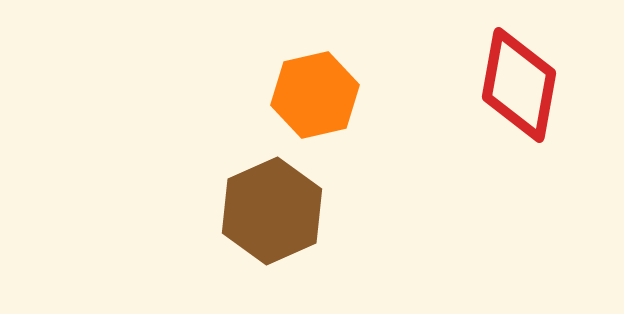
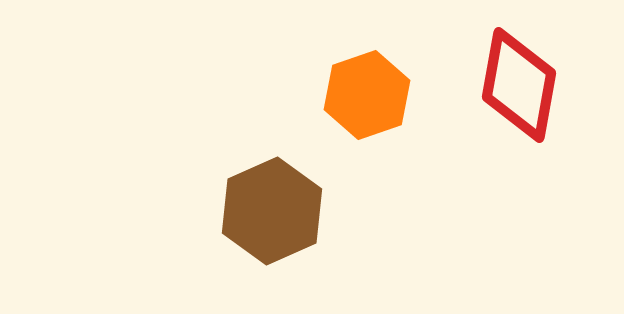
orange hexagon: moved 52 px right; rotated 6 degrees counterclockwise
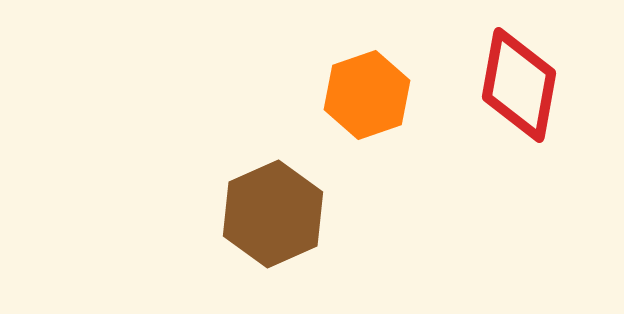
brown hexagon: moved 1 px right, 3 px down
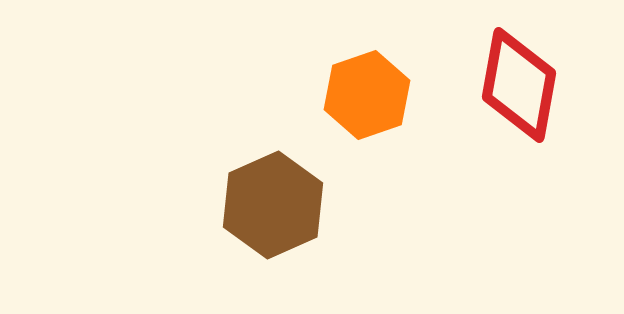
brown hexagon: moved 9 px up
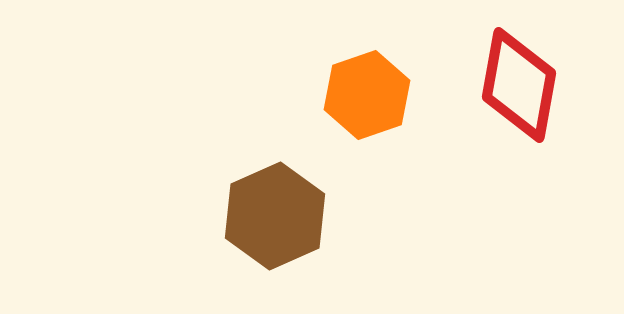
brown hexagon: moved 2 px right, 11 px down
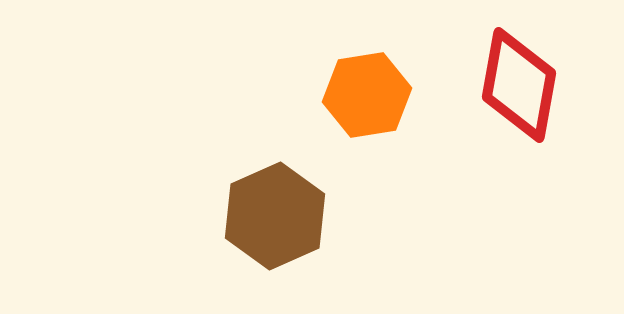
orange hexagon: rotated 10 degrees clockwise
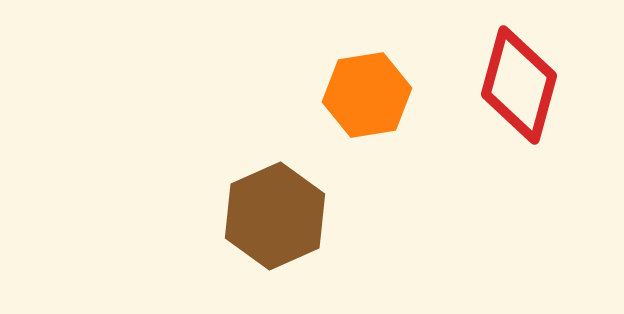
red diamond: rotated 5 degrees clockwise
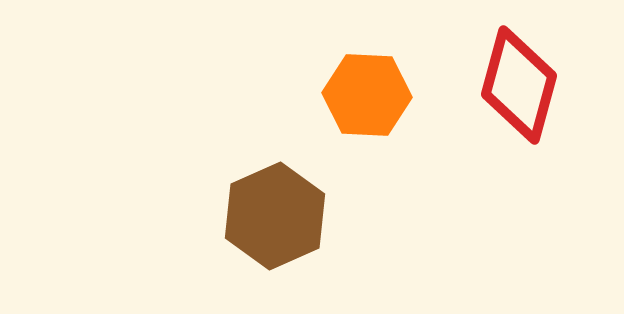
orange hexagon: rotated 12 degrees clockwise
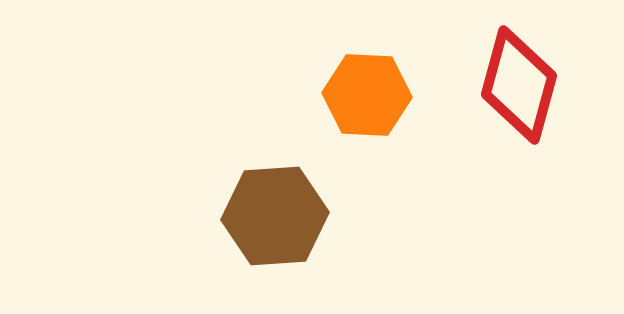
brown hexagon: rotated 20 degrees clockwise
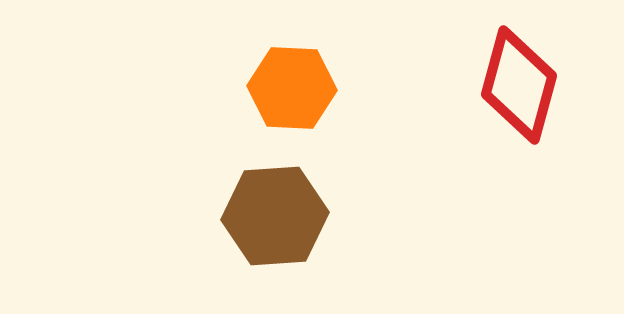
orange hexagon: moved 75 px left, 7 px up
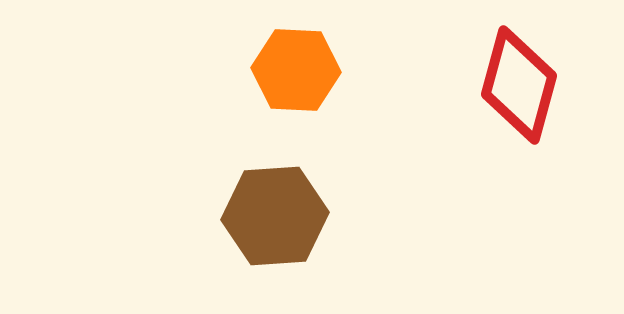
orange hexagon: moved 4 px right, 18 px up
